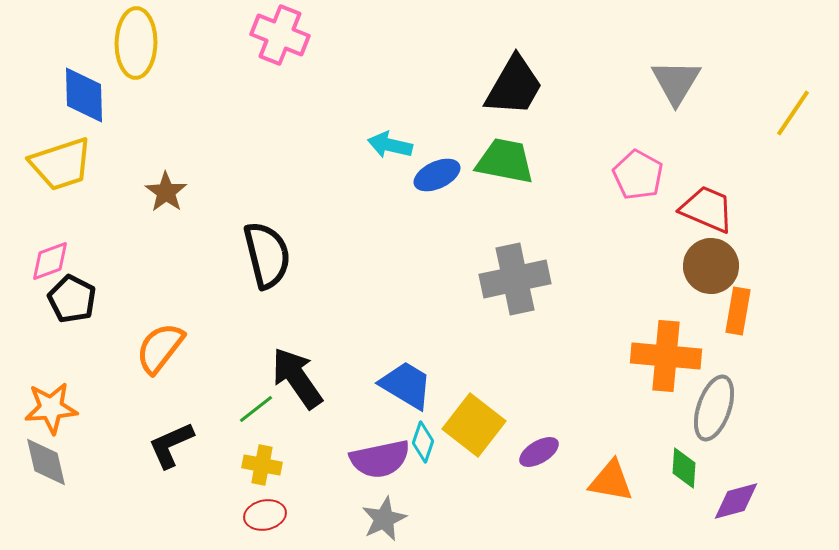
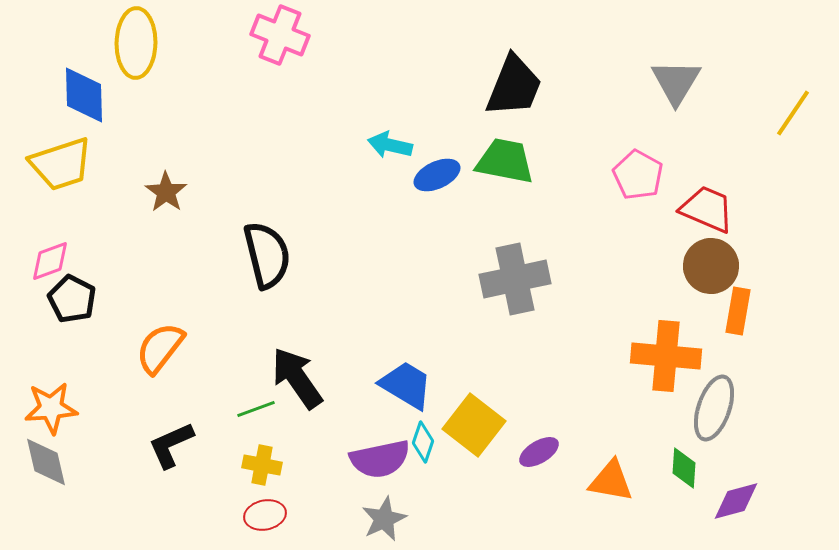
black trapezoid: rotated 8 degrees counterclockwise
green line: rotated 18 degrees clockwise
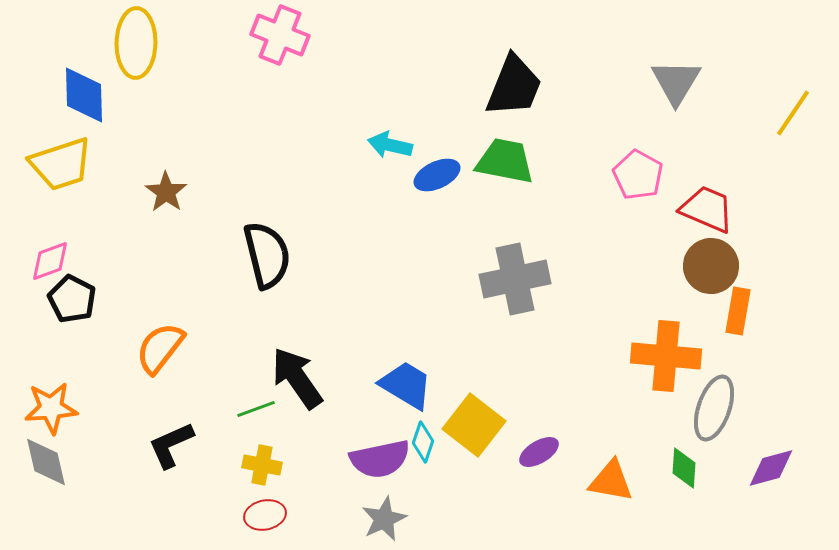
purple diamond: moved 35 px right, 33 px up
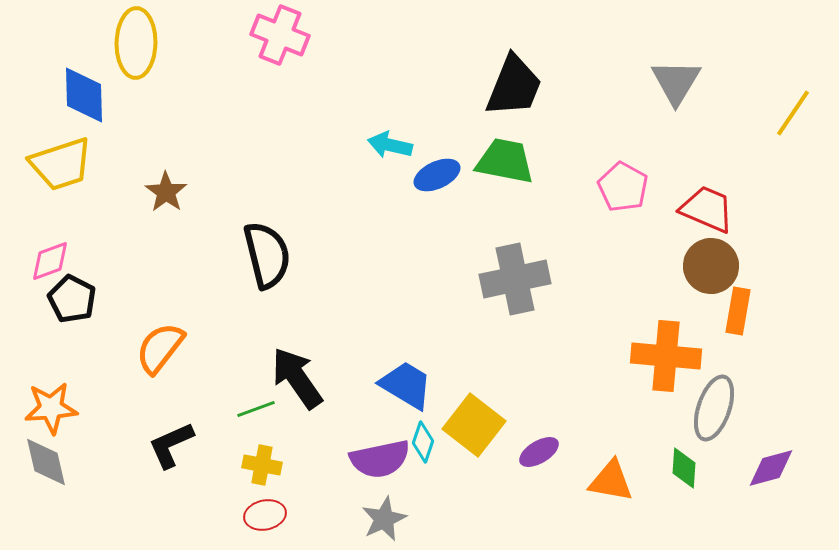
pink pentagon: moved 15 px left, 12 px down
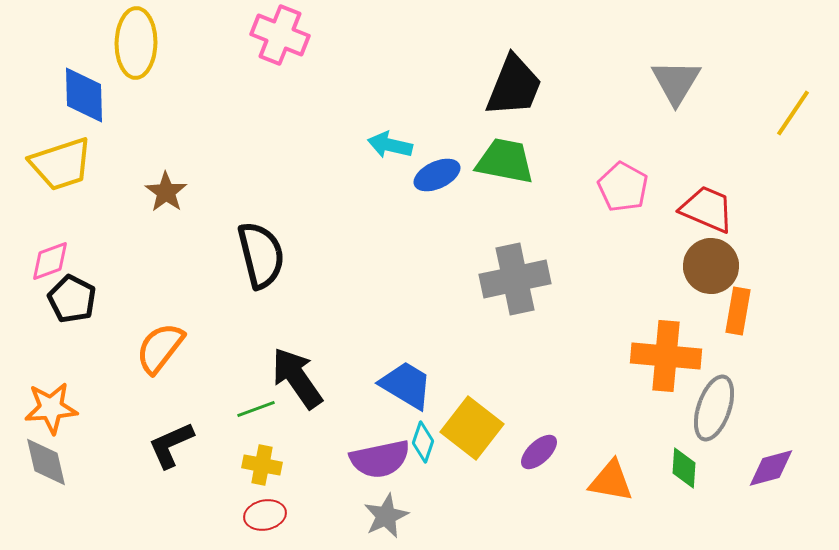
black semicircle: moved 6 px left
yellow square: moved 2 px left, 3 px down
purple ellipse: rotated 12 degrees counterclockwise
gray star: moved 2 px right, 3 px up
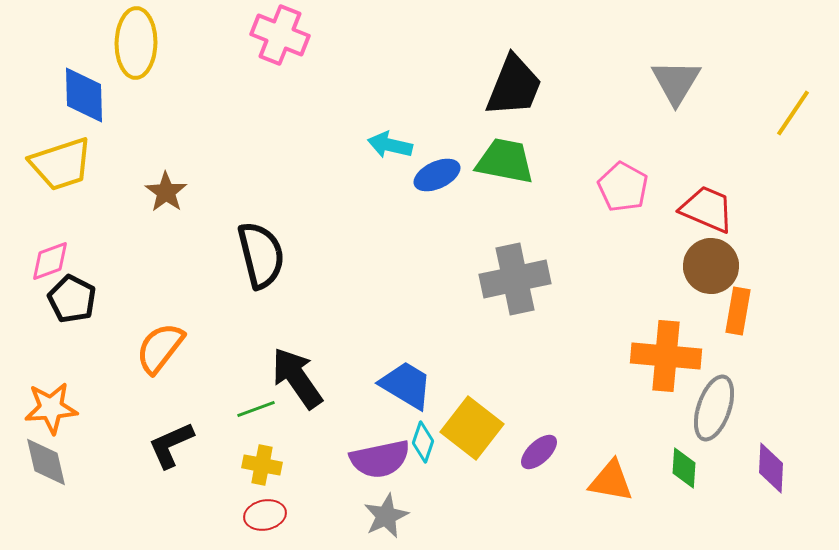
purple diamond: rotated 72 degrees counterclockwise
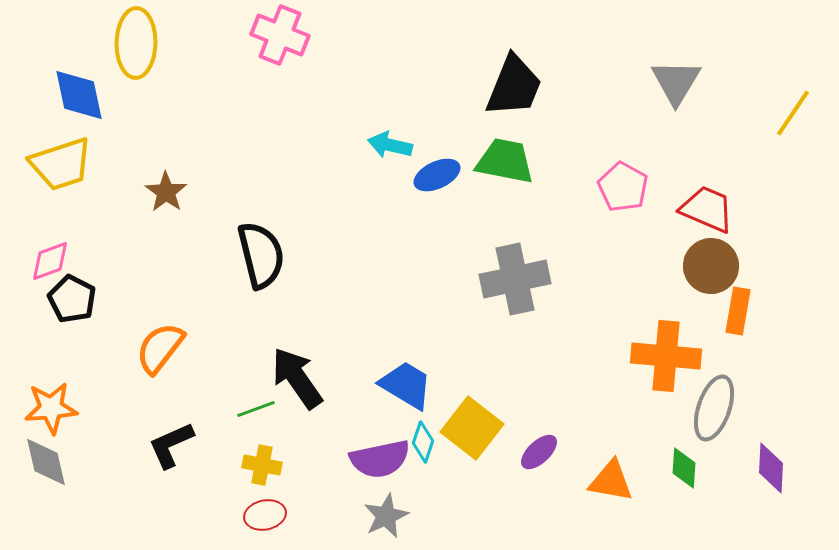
blue diamond: moved 5 px left; rotated 10 degrees counterclockwise
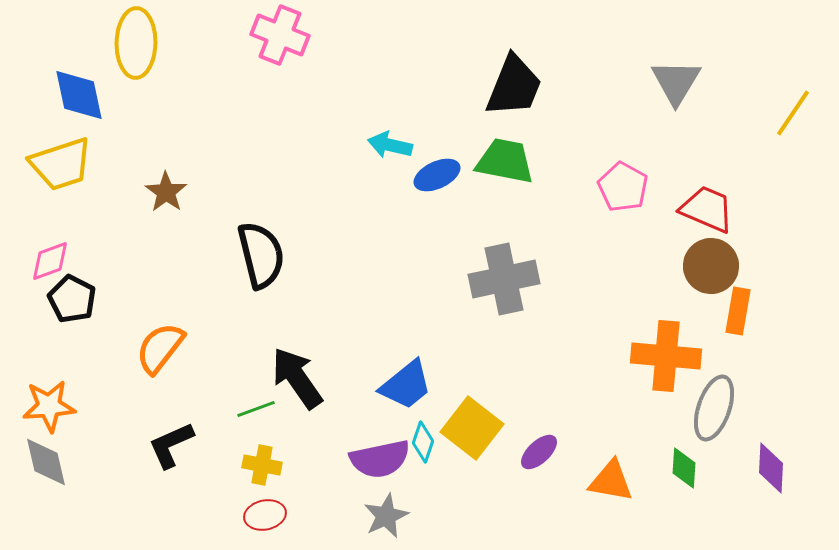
gray cross: moved 11 px left
blue trapezoid: rotated 110 degrees clockwise
orange star: moved 2 px left, 2 px up
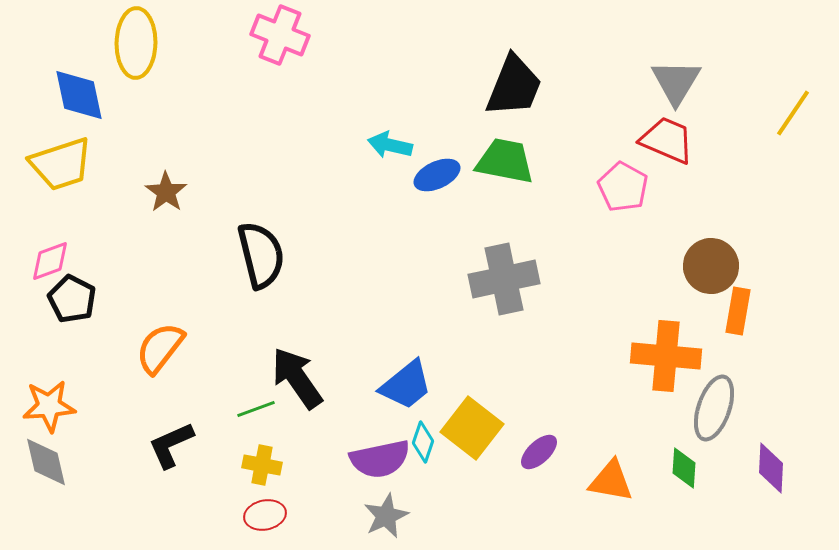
red trapezoid: moved 40 px left, 69 px up
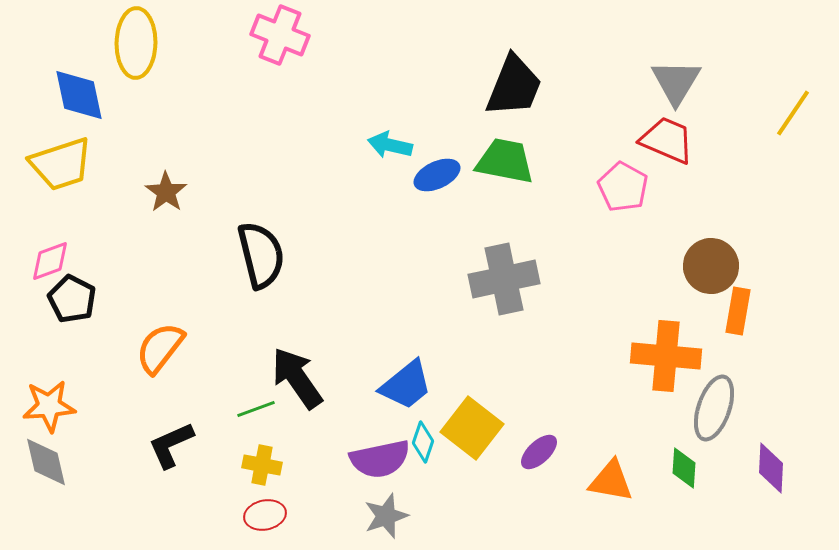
gray star: rotated 6 degrees clockwise
